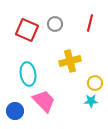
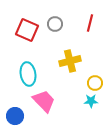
blue circle: moved 5 px down
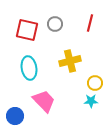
red square: rotated 10 degrees counterclockwise
cyan ellipse: moved 1 px right, 6 px up
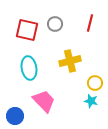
cyan star: rotated 16 degrees clockwise
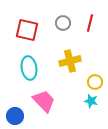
gray circle: moved 8 px right, 1 px up
yellow circle: moved 1 px up
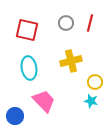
gray circle: moved 3 px right
yellow cross: moved 1 px right
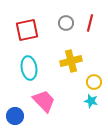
red square: rotated 25 degrees counterclockwise
yellow circle: moved 1 px left
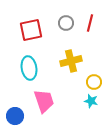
red square: moved 4 px right
pink trapezoid: rotated 25 degrees clockwise
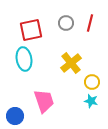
yellow cross: moved 2 px down; rotated 25 degrees counterclockwise
cyan ellipse: moved 5 px left, 9 px up
yellow circle: moved 2 px left
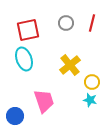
red line: moved 2 px right
red square: moved 3 px left
cyan ellipse: rotated 10 degrees counterclockwise
yellow cross: moved 1 px left, 2 px down
cyan star: moved 1 px left, 1 px up
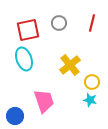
gray circle: moved 7 px left
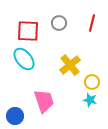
red square: moved 1 px down; rotated 15 degrees clockwise
cyan ellipse: rotated 20 degrees counterclockwise
